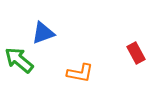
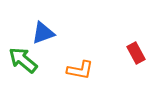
green arrow: moved 4 px right
orange L-shape: moved 3 px up
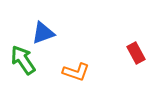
green arrow: rotated 16 degrees clockwise
orange L-shape: moved 4 px left, 2 px down; rotated 8 degrees clockwise
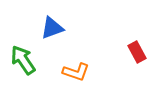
blue triangle: moved 9 px right, 5 px up
red rectangle: moved 1 px right, 1 px up
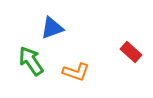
red rectangle: moved 6 px left; rotated 20 degrees counterclockwise
green arrow: moved 8 px right, 1 px down
